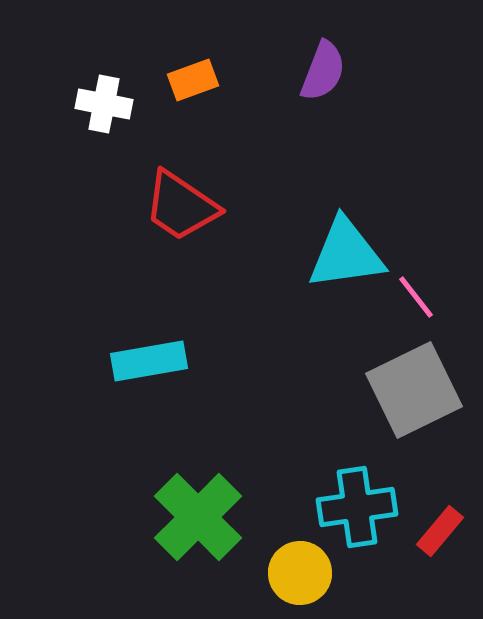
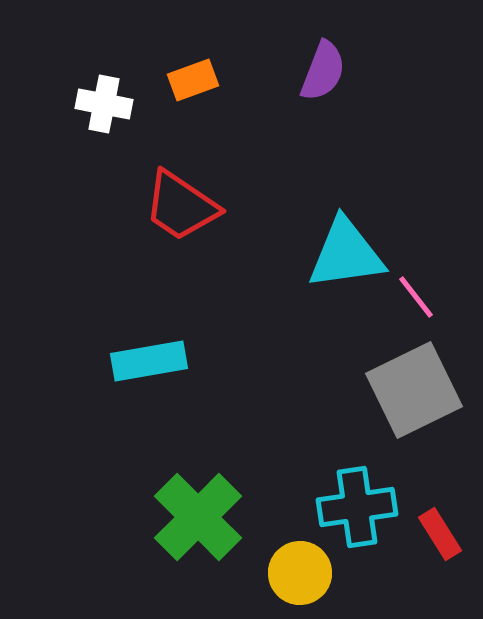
red rectangle: moved 3 px down; rotated 72 degrees counterclockwise
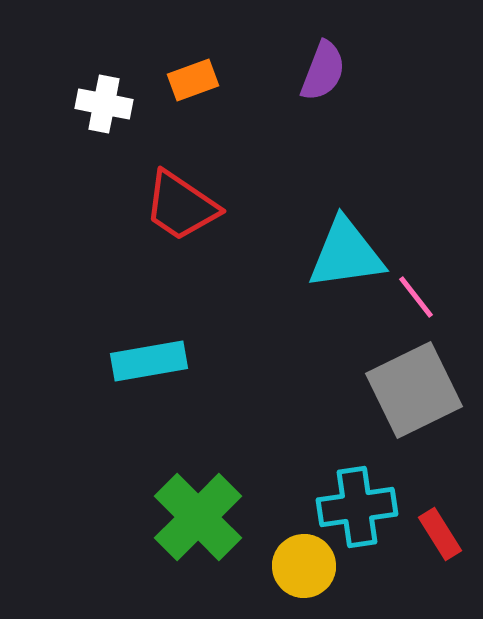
yellow circle: moved 4 px right, 7 px up
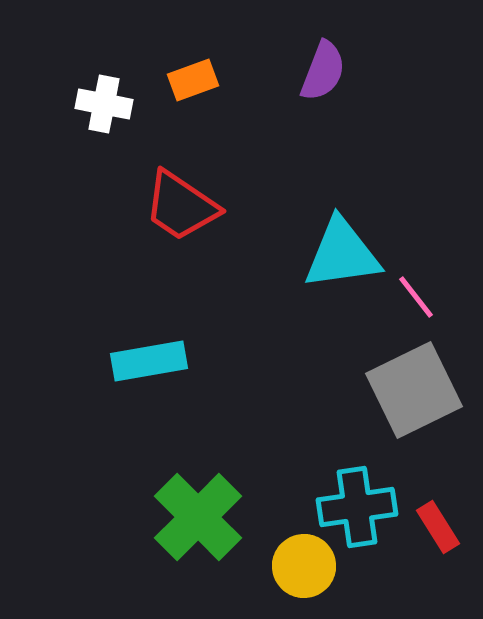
cyan triangle: moved 4 px left
red rectangle: moved 2 px left, 7 px up
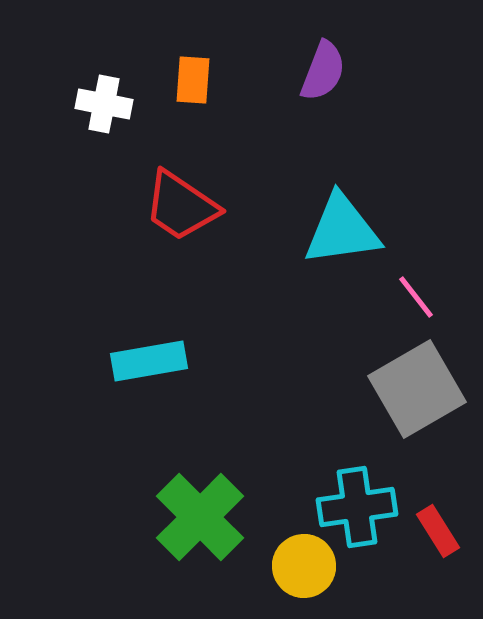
orange rectangle: rotated 66 degrees counterclockwise
cyan triangle: moved 24 px up
gray square: moved 3 px right, 1 px up; rotated 4 degrees counterclockwise
green cross: moved 2 px right
red rectangle: moved 4 px down
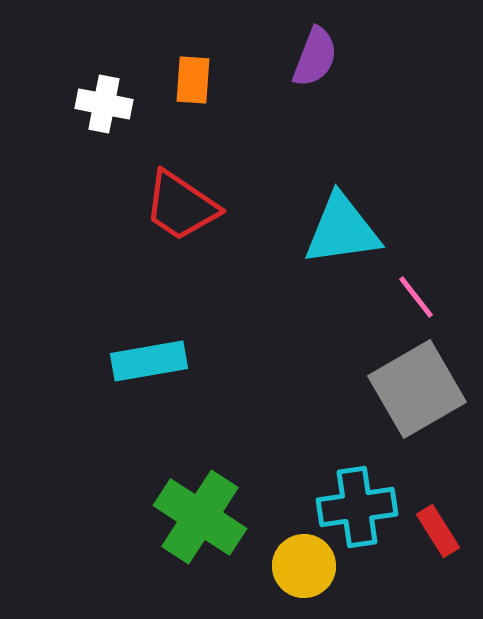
purple semicircle: moved 8 px left, 14 px up
green cross: rotated 12 degrees counterclockwise
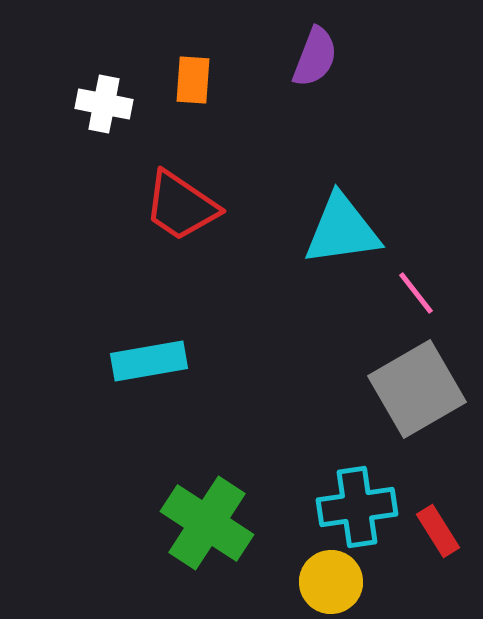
pink line: moved 4 px up
green cross: moved 7 px right, 6 px down
yellow circle: moved 27 px right, 16 px down
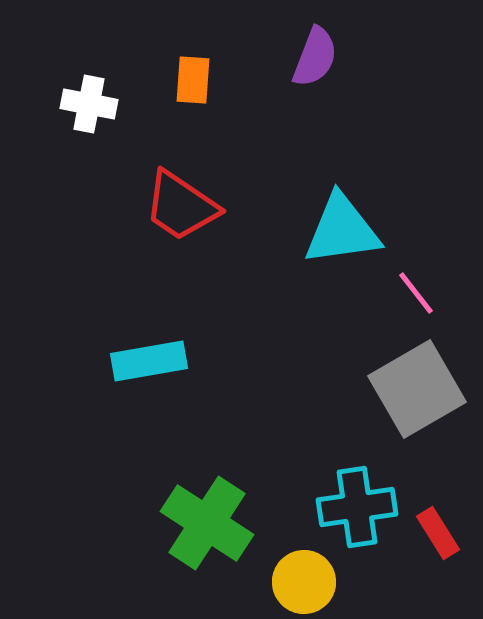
white cross: moved 15 px left
red rectangle: moved 2 px down
yellow circle: moved 27 px left
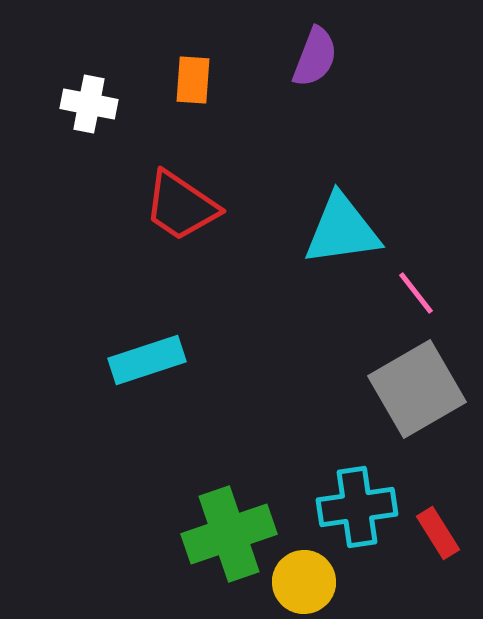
cyan rectangle: moved 2 px left, 1 px up; rotated 8 degrees counterclockwise
green cross: moved 22 px right, 11 px down; rotated 38 degrees clockwise
